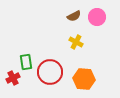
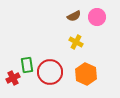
green rectangle: moved 1 px right, 3 px down
orange hexagon: moved 2 px right, 5 px up; rotated 20 degrees clockwise
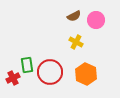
pink circle: moved 1 px left, 3 px down
